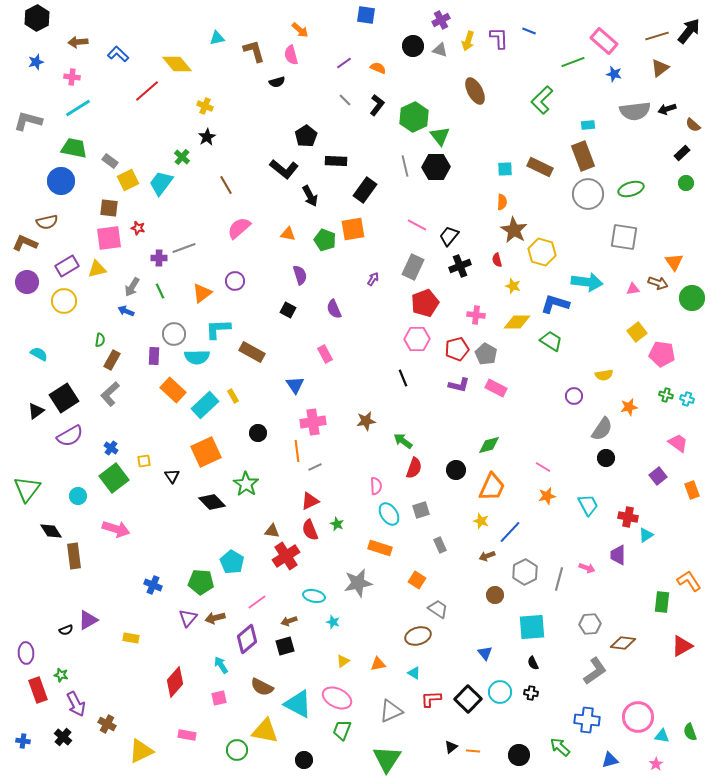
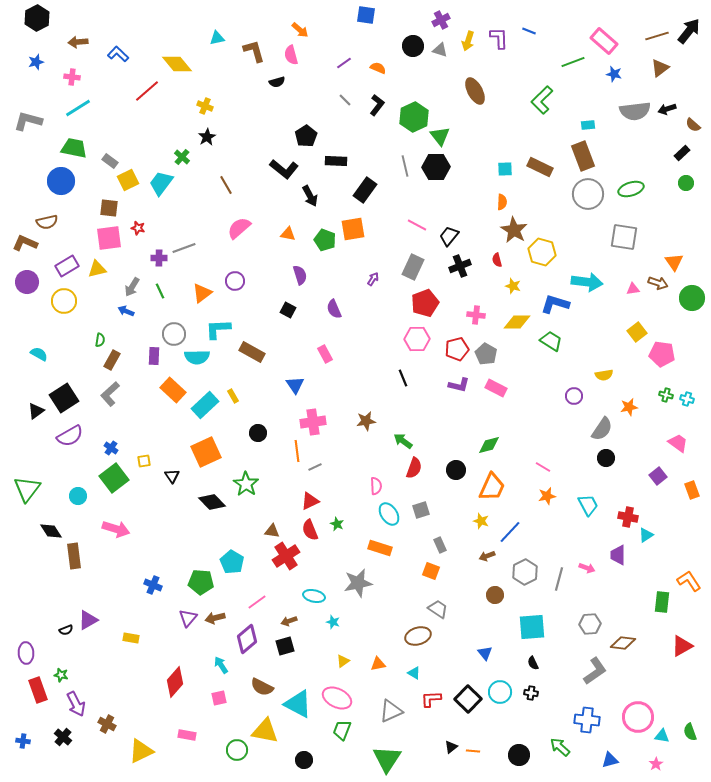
orange square at (417, 580): moved 14 px right, 9 px up; rotated 12 degrees counterclockwise
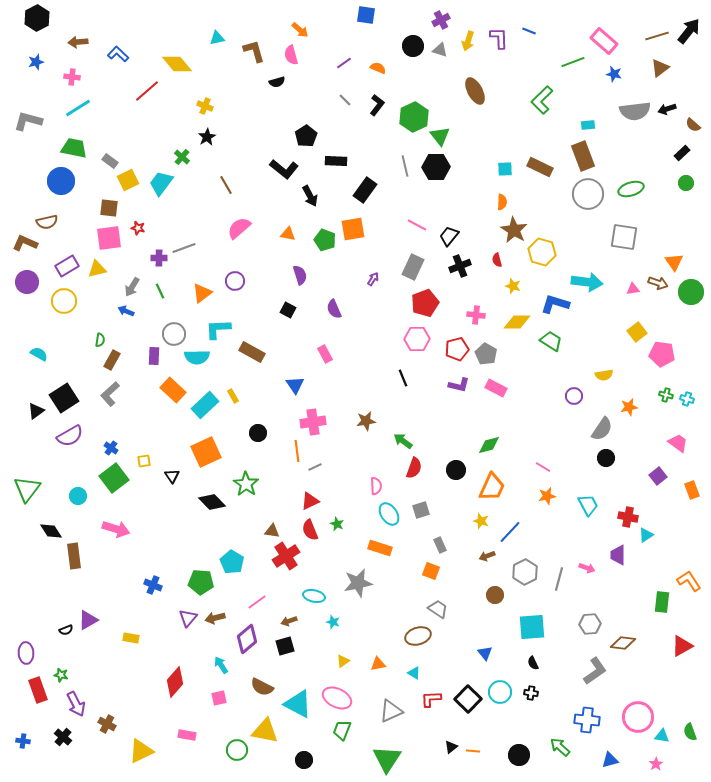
green circle at (692, 298): moved 1 px left, 6 px up
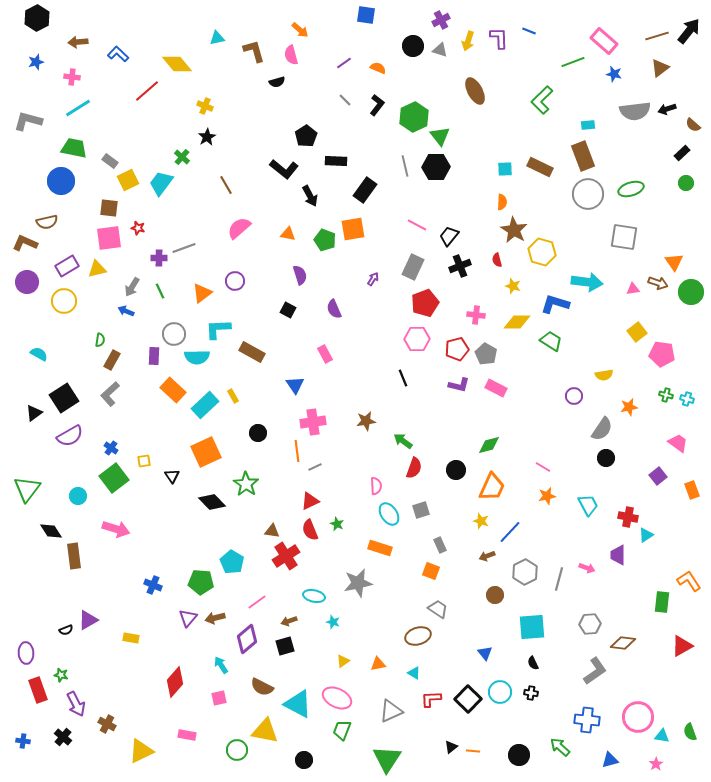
black triangle at (36, 411): moved 2 px left, 2 px down
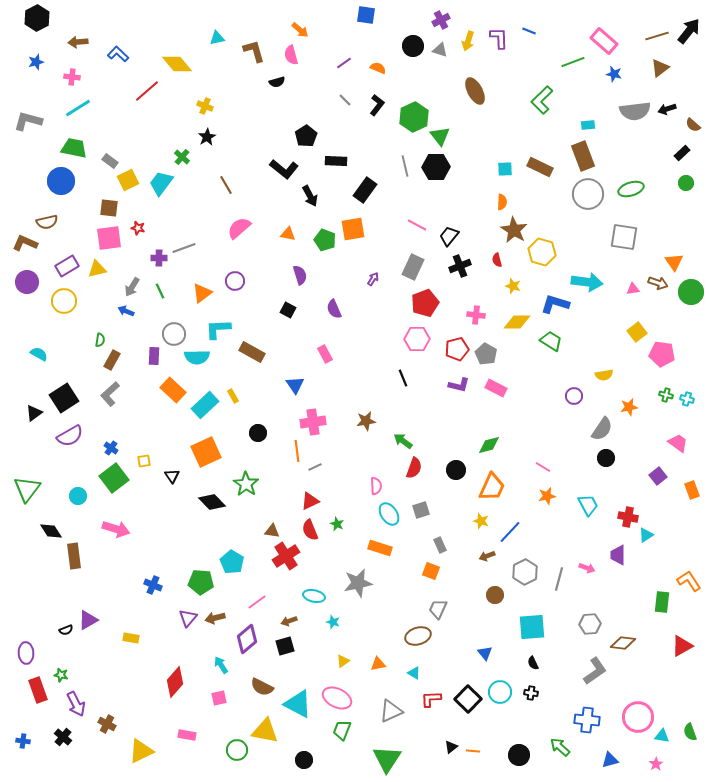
gray trapezoid at (438, 609): rotated 100 degrees counterclockwise
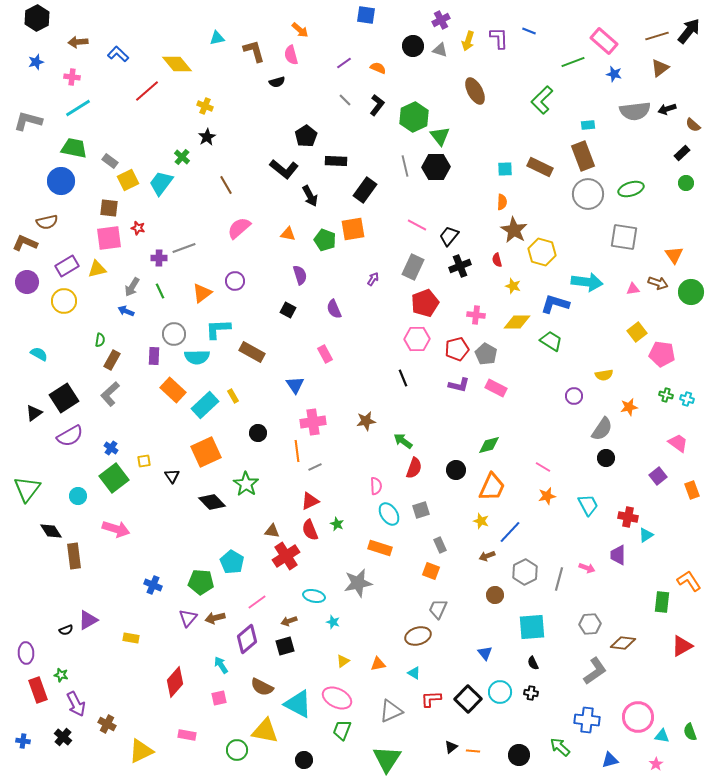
orange triangle at (674, 262): moved 7 px up
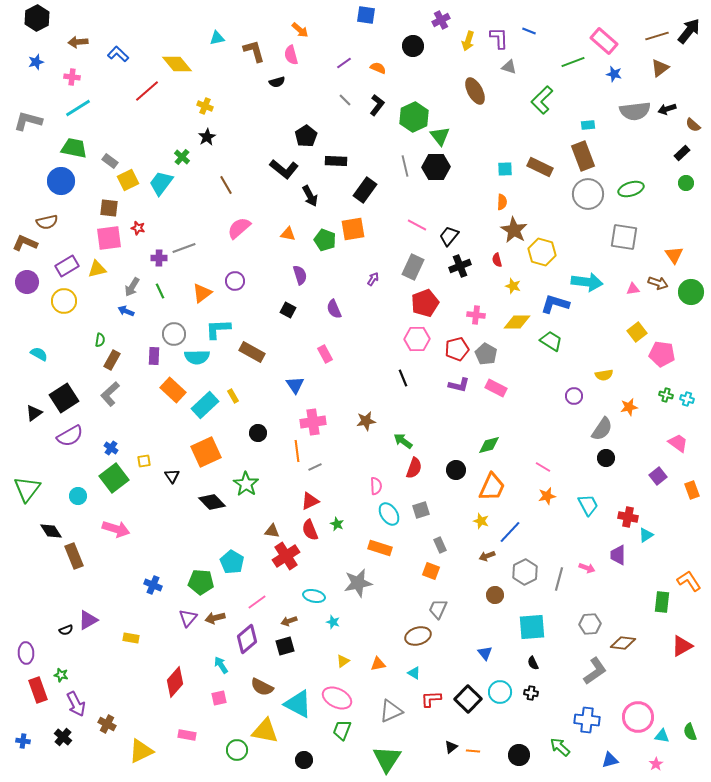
gray triangle at (440, 50): moved 69 px right, 17 px down
brown rectangle at (74, 556): rotated 15 degrees counterclockwise
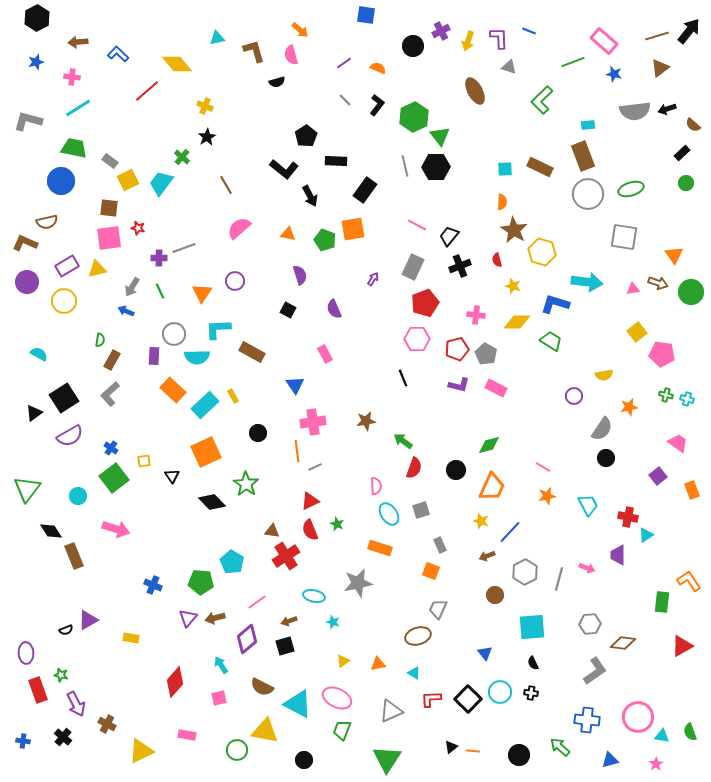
purple cross at (441, 20): moved 11 px down
orange triangle at (202, 293): rotated 20 degrees counterclockwise
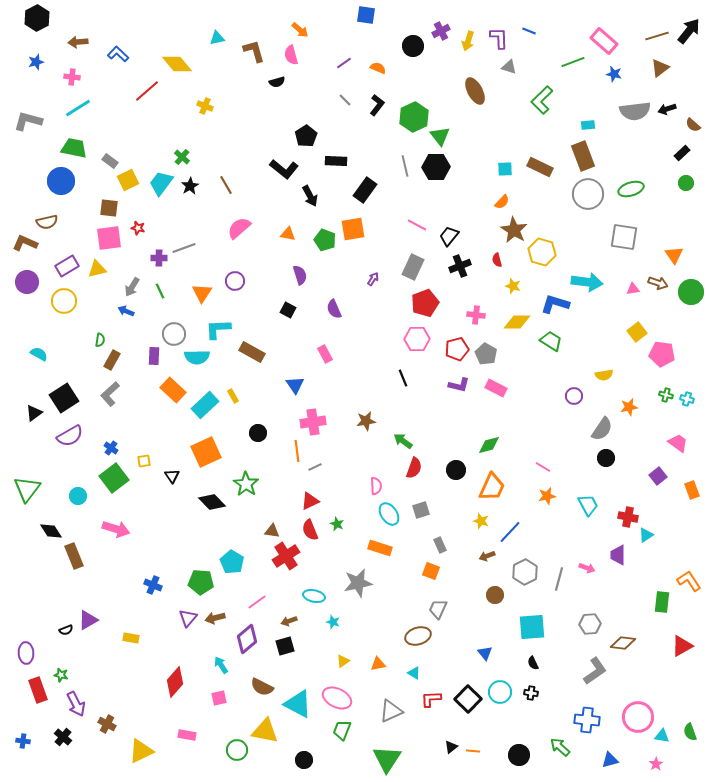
black star at (207, 137): moved 17 px left, 49 px down
orange semicircle at (502, 202): rotated 42 degrees clockwise
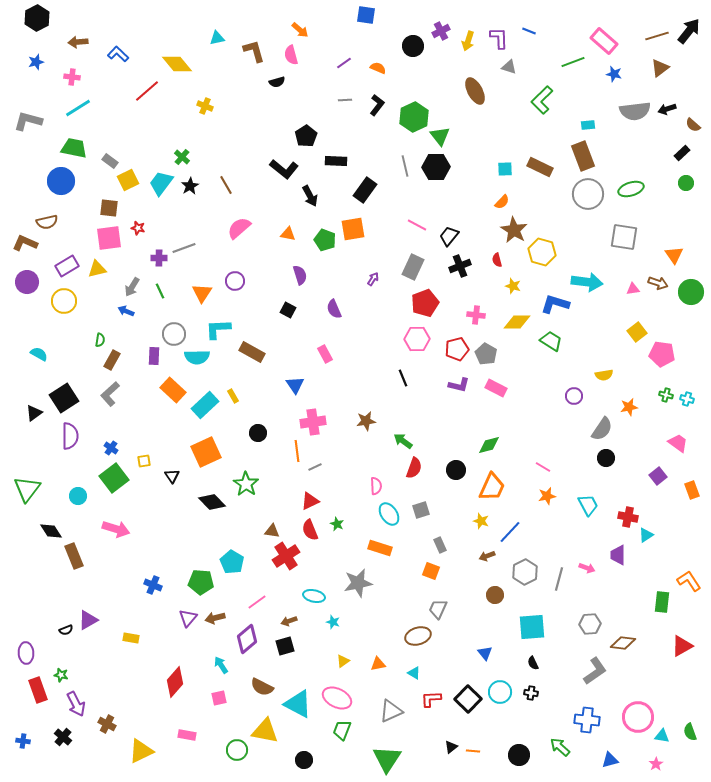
gray line at (345, 100): rotated 48 degrees counterclockwise
purple semicircle at (70, 436): rotated 60 degrees counterclockwise
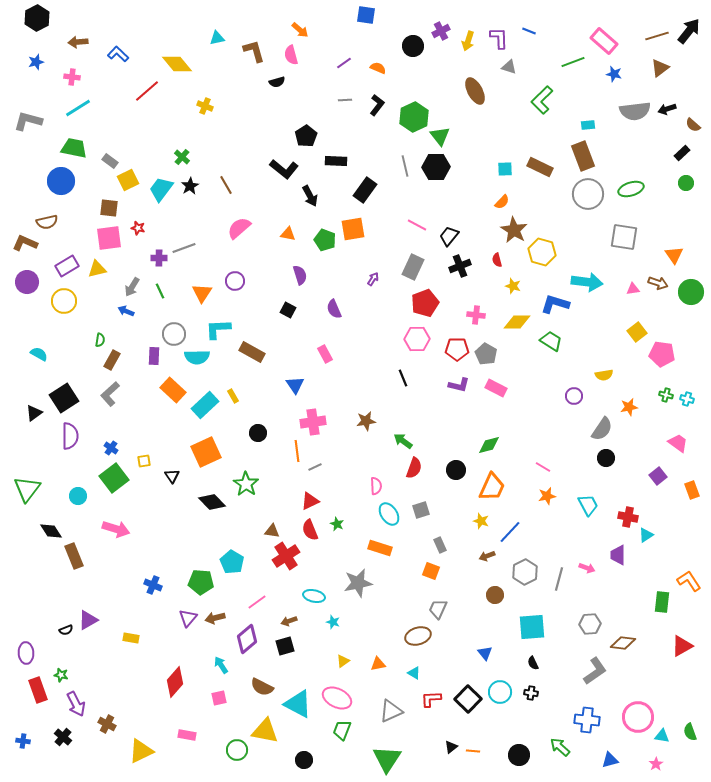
cyan trapezoid at (161, 183): moved 6 px down
red pentagon at (457, 349): rotated 15 degrees clockwise
